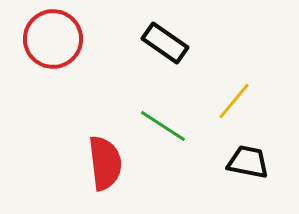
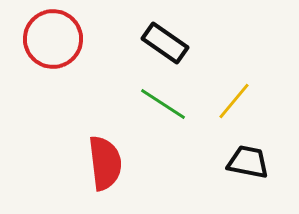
green line: moved 22 px up
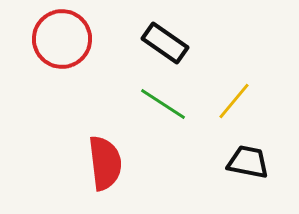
red circle: moved 9 px right
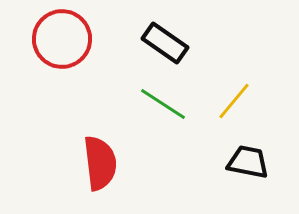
red semicircle: moved 5 px left
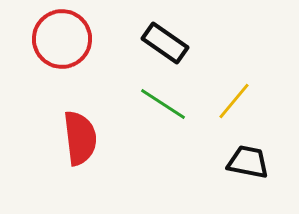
red semicircle: moved 20 px left, 25 px up
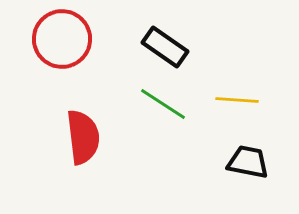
black rectangle: moved 4 px down
yellow line: moved 3 px right, 1 px up; rotated 54 degrees clockwise
red semicircle: moved 3 px right, 1 px up
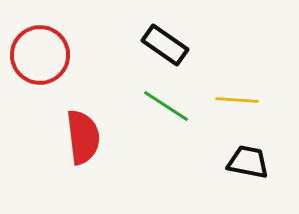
red circle: moved 22 px left, 16 px down
black rectangle: moved 2 px up
green line: moved 3 px right, 2 px down
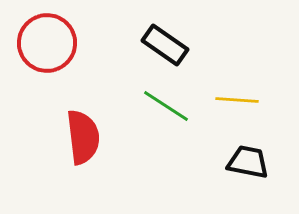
red circle: moved 7 px right, 12 px up
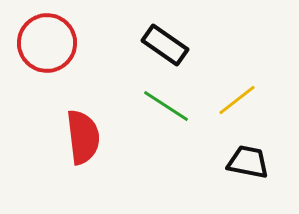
yellow line: rotated 42 degrees counterclockwise
